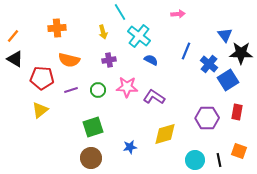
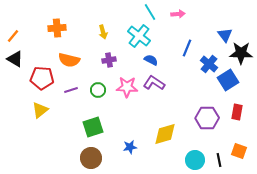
cyan line: moved 30 px right
blue line: moved 1 px right, 3 px up
purple L-shape: moved 14 px up
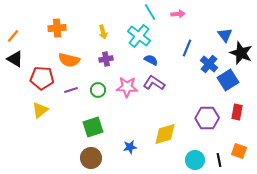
black star: rotated 20 degrees clockwise
purple cross: moved 3 px left, 1 px up
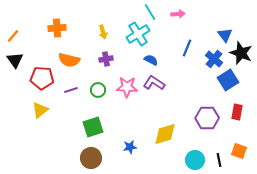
cyan cross: moved 1 px left, 2 px up; rotated 20 degrees clockwise
black triangle: moved 1 px down; rotated 24 degrees clockwise
blue cross: moved 5 px right, 5 px up
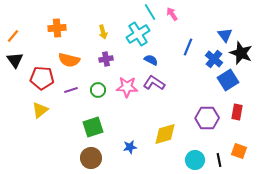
pink arrow: moved 6 px left; rotated 120 degrees counterclockwise
blue line: moved 1 px right, 1 px up
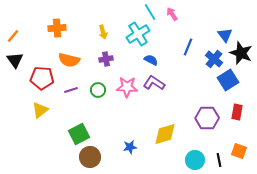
green square: moved 14 px left, 7 px down; rotated 10 degrees counterclockwise
brown circle: moved 1 px left, 1 px up
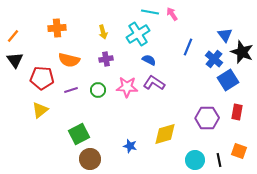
cyan line: rotated 48 degrees counterclockwise
black star: moved 1 px right, 1 px up
blue semicircle: moved 2 px left
blue star: moved 1 px up; rotated 24 degrees clockwise
brown circle: moved 2 px down
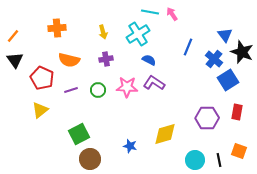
red pentagon: rotated 20 degrees clockwise
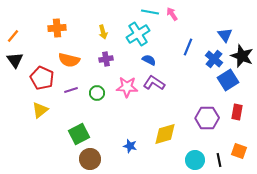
black star: moved 4 px down
green circle: moved 1 px left, 3 px down
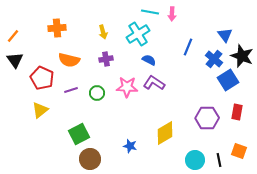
pink arrow: rotated 144 degrees counterclockwise
yellow diamond: moved 1 px up; rotated 15 degrees counterclockwise
